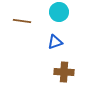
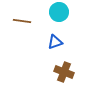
brown cross: rotated 18 degrees clockwise
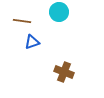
blue triangle: moved 23 px left
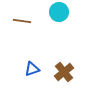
blue triangle: moved 27 px down
brown cross: rotated 30 degrees clockwise
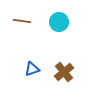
cyan circle: moved 10 px down
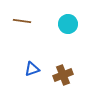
cyan circle: moved 9 px right, 2 px down
brown cross: moved 1 px left, 3 px down; rotated 18 degrees clockwise
